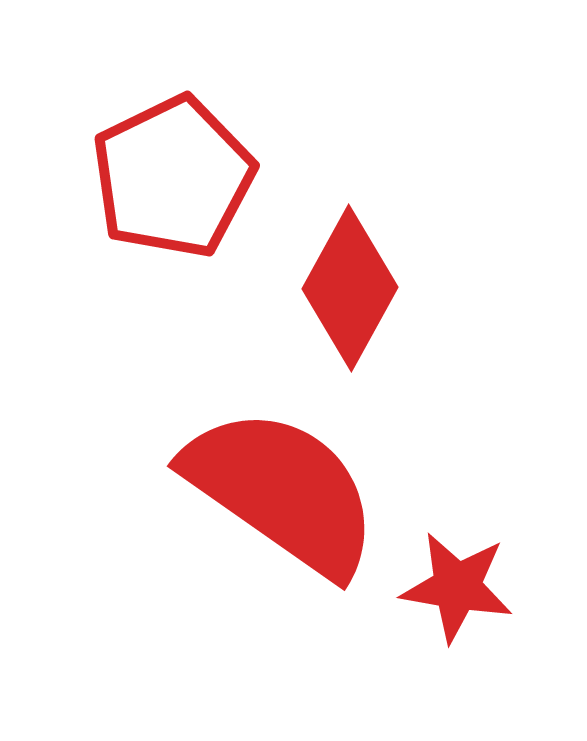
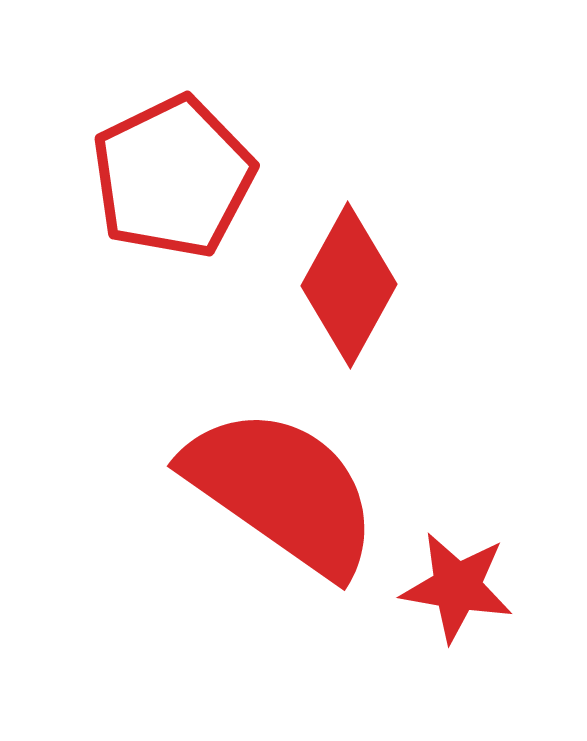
red diamond: moved 1 px left, 3 px up
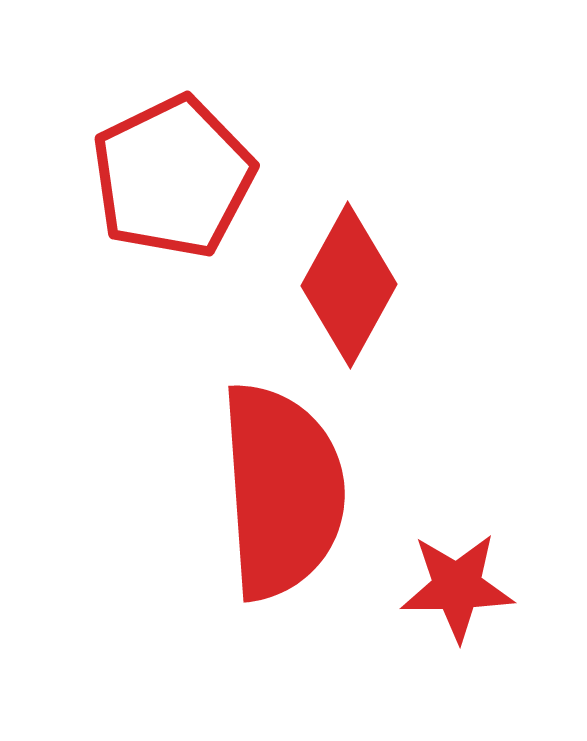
red semicircle: rotated 51 degrees clockwise
red star: rotated 11 degrees counterclockwise
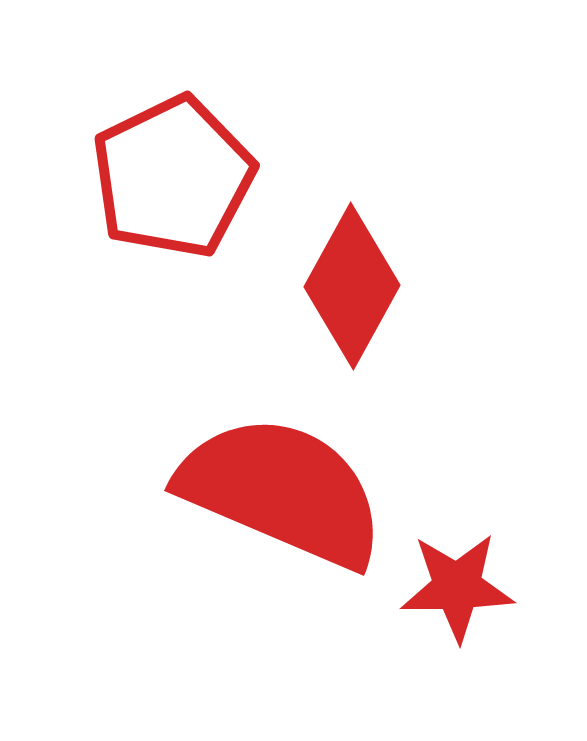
red diamond: moved 3 px right, 1 px down
red semicircle: rotated 63 degrees counterclockwise
